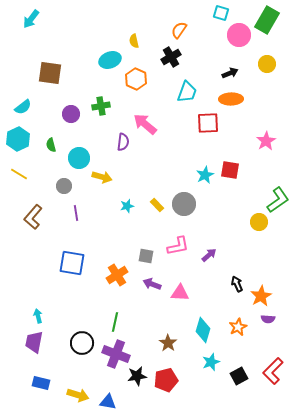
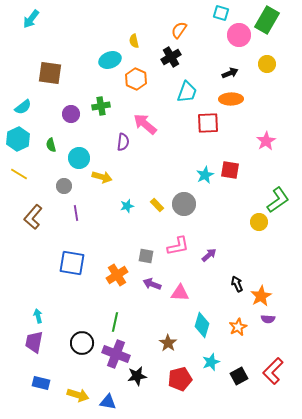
cyan diamond at (203, 330): moved 1 px left, 5 px up
red pentagon at (166, 380): moved 14 px right, 1 px up
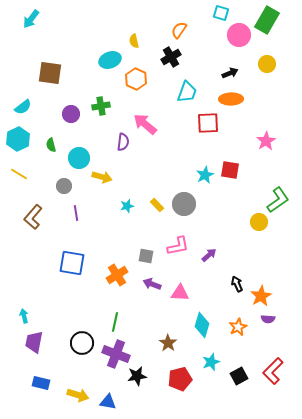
cyan arrow at (38, 316): moved 14 px left
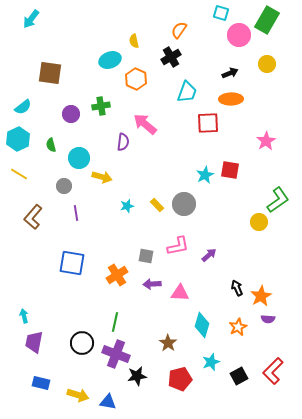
purple arrow at (152, 284): rotated 24 degrees counterclockwise
black arrow at (237, 284): moved 4 px down
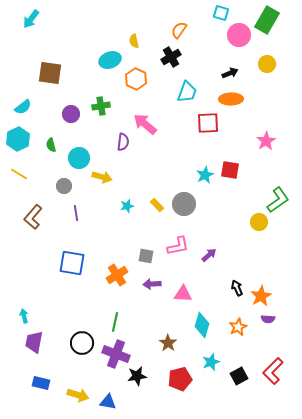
pink triangle at (180, 293): moved 3 px right, 1 px down
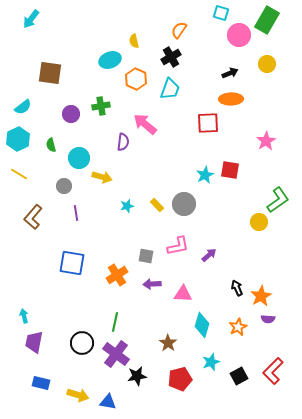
cyan trapezoid at (187, 92): moved 17 px left, 3 px up
purple cross at (116, 354): rotated 16 degrees clockwise
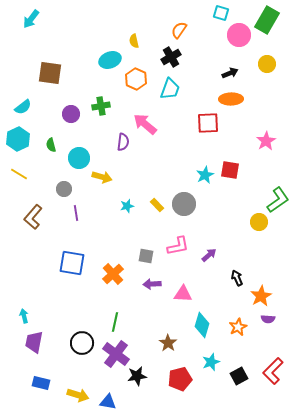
gray circle at (64, 186): moved 3 px down
orange cross at (117, 275): moved 4 px left, 1 px up; rotated 10 degrees counterclockwise
black arrow at (237, 288): moved 10 px up
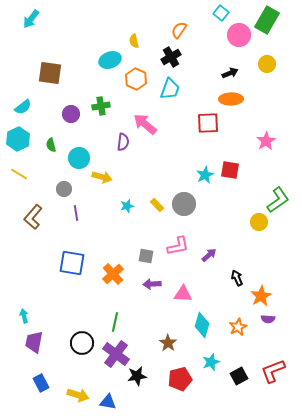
cyan square at (221, 13): rotated 21 degrees clockwise
red L-shape at (273, 371): rotated 24 degrees clockwise
blue rectangle at (41, 383): rotated 48 degrees clockwise
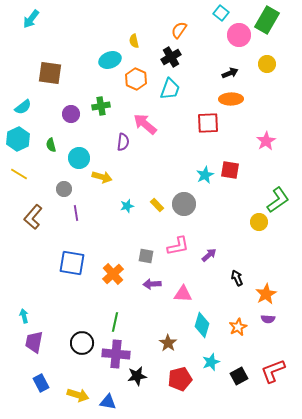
orange star at (261, 296): moved 5 px right, 2 px up
purple cross at (116, 354): rotated 32 degrees counterclockwise
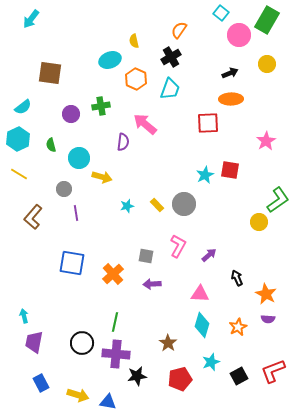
pink L-shape at (178, 246): rotated 50 degrees counterclockwise
pink triangle at (183, 294): moved 17 px right
orange star at (266, 294): rotated 15 degrees counterclockwise
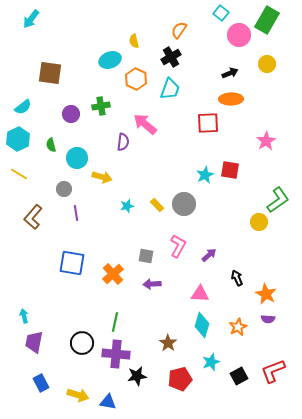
cyan circle at (79, 158): moved 2 px left
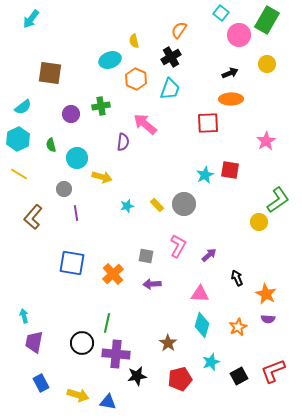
green line at (115, 322): moved 8 px left, 1 px down
